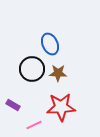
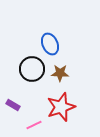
brown star: moved 2 px right
red star: rotated 16 degrees counterclockwise
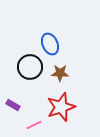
black circle: moved 2 px left, 2 px up
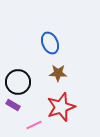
blue ellipse: moved 1 px up
black circle: moved 12 px left, 15 px down
brown star: moved 2 px left
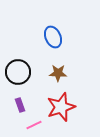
blue ellipse: moved 3 px right, 6 px up
black circle: moved 10 px up
purple rectangle: moved 7 px right; rotated 40 degrees clockwise
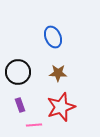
pink line: rotated 21 degrees clockwise
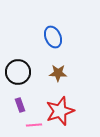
red star: moved 1 px left, 4 px down
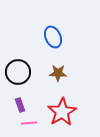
red star: moved 2 px right, 1 px down; rotated 12 degrees counterclockwise
pink line: moved 5 px left, 2 px up
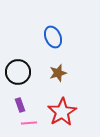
brown star: rotated 18 degrees counterclockwise
